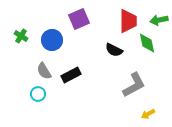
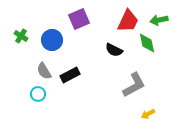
red trapezoid: rotated 25 degrees clockwise
black rectangle: moved 1 px left
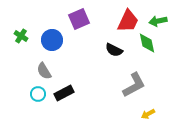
green arrow: moved 1 px left, 1 px down
black rectangle: moved 6 px left, 18 px down
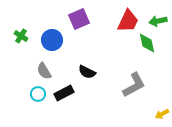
black semicircle: moved 27 px left, 22 px down
yellow arrow: moved 14 px right
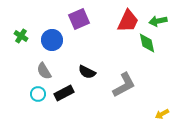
gray L-shape: moved 10 px left
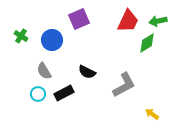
green diamond: rotated 70 degrees clockwise
yellow arrow: moved 10 px left; rotated 64 degrees clockwise
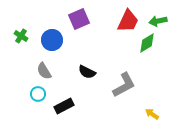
black rectangle: moved 13 px down
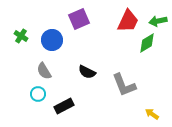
gray L-shape: rotated 96 degrees clockwise
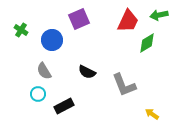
green arrow: moved 1 px right, 6 px up
green cross: moved 6 px up
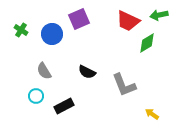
red trapezoid: rotated 90 degrees clockwise
blue circle: moved 6 px up
cyan circle: moved 2 px left, 2 px down
